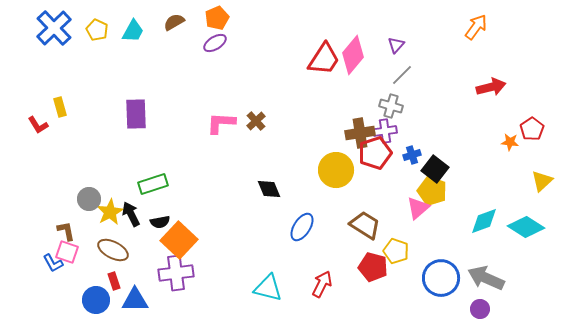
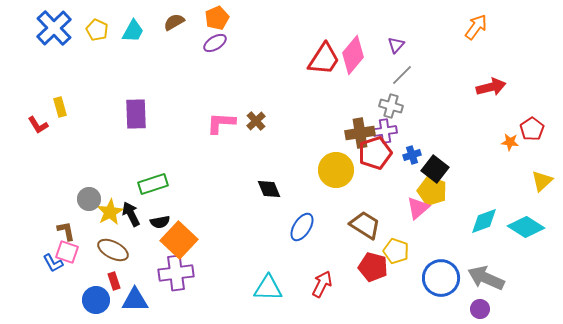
cyan triangle at (268, 288): rotated 12 degrees counterclockwise
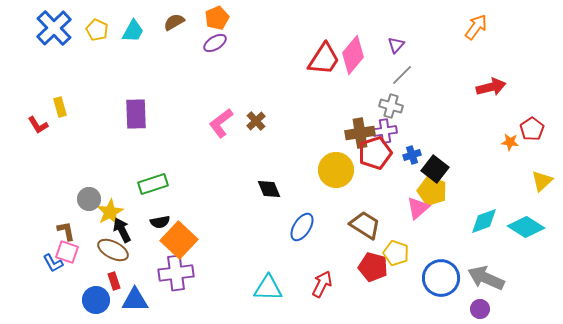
pink L-shape at (221, 123): rotated 40 degrees counterclockwise
black arrow at (131, 214): moved 9 px left, 16 px down
yellow pentagon at (396, 251): moved 2 px down
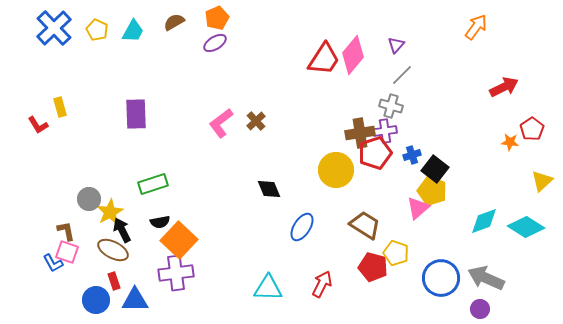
red arrow at (491, 87): moved 13 px right; rotated 12 degrees counterclockwise
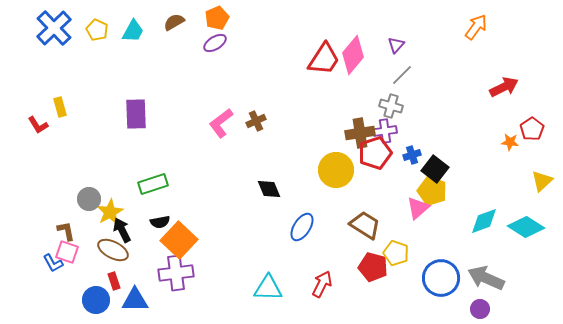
brown cross at (256, 121): rotated 18 degrees clockwise
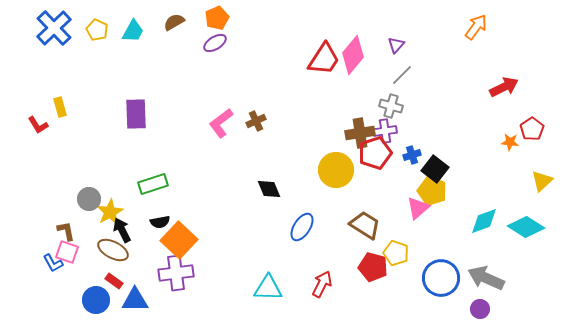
red rectangle at (114, 281): rotated 36 degrees counterclockwise
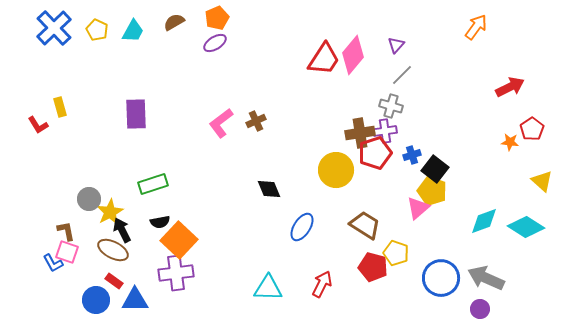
red arrow at (504, 87): moved 6 px right
yellow triangle at (542, 181): rotated 35 degrees counterclockwise
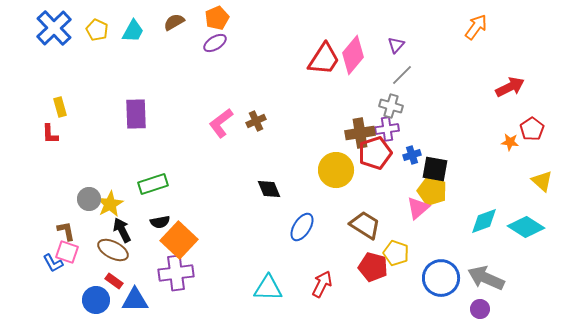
red L-shape at (38, 125): moved 12 px right, 9 px down; rotated 30 degrees clockwise
purple cross at (385, 131): moved 2 px right, 2 px up
black square at (435, 169): rotated 28 degrees counterclockwise
yellow star at (110, 212): moved 8 px up
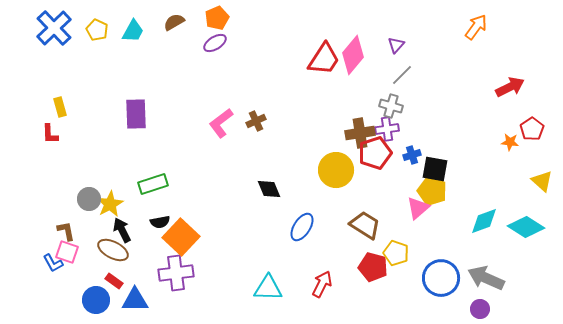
orange square at (179, 240): moved 2 px right, 3 px up
